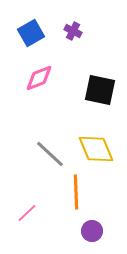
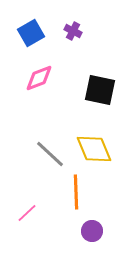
yellow diamond: moved 2 px left
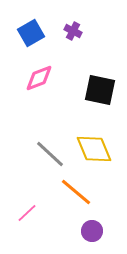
orange line: rotated 48 degrees counterclockwise
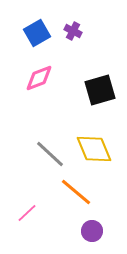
blue square: moved 6 px right
black square: rotated 28 degrees counterclockwise
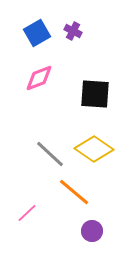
black square: moved 5 px left, 4 px down; rotated 20 degrees clockwise
yellow diamond: rotated 33 degrees counterclockwise
orange line: moved 2 px left
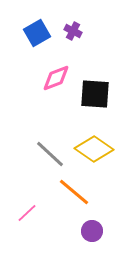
pink diamond: moved 17 px right
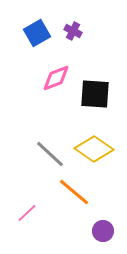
purple circle: moved 11 px right
